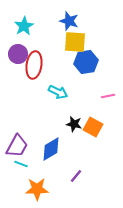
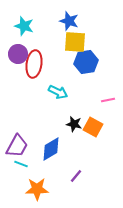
cyan star: rotated 24 degrees counterclockwise
red ellipse: moved 1 px up
pink line: moved 4 px down
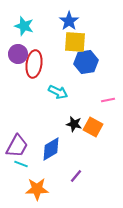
blue star: rotated 18 degrees clockwise
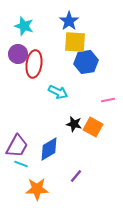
blue diamond: moved 2 px left
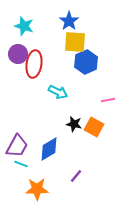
blue hexagon: rotated 15 degrees counterclockwise
orange square: moved 1 px right
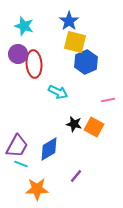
yellow square: rotated 10 degrees clockwise
red ellipse: rotated 12 degrees counterclockwise
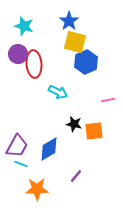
orange square: moved 4 px down; rotated 36 degrees counterclockwise
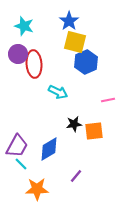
black star: rotated 21 degrees counterclockwise
cyan line: rotated 24 degrees clockwise
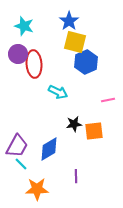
purple line: rotated 40 degrees counterclockwise
